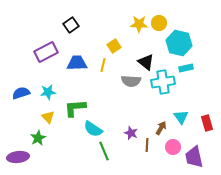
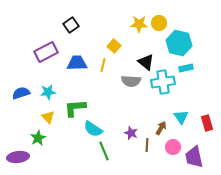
yellow square: rotated 16 degrees counterclockwise
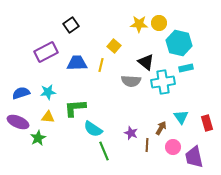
yellow line: moved 2 px left
yellow triangle: rotated 40 degrees counterclockwise
purple ellipse: moved 35 px up; rotated 30 degrees clockwise
